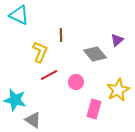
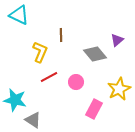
red line: moved 2 px down
yellow star: moved 1 px right, 1 px up
pink rectangle: rotated 12 degrees clockwise
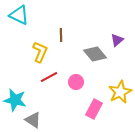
yellow star: moved 1 px right, 3 px down
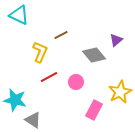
brown line: rotated 64 degrees clockwise
purple triangle: moved 1 px left
gray diamond: moved 1 px left, 1 px down
pink rectangle: moved 1 px down
